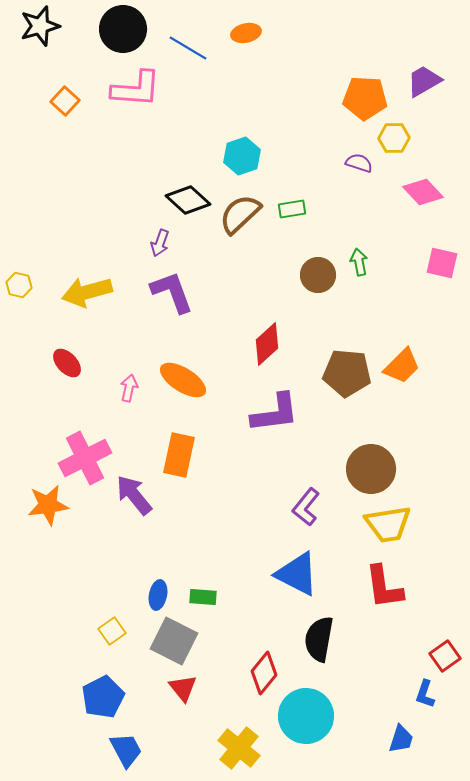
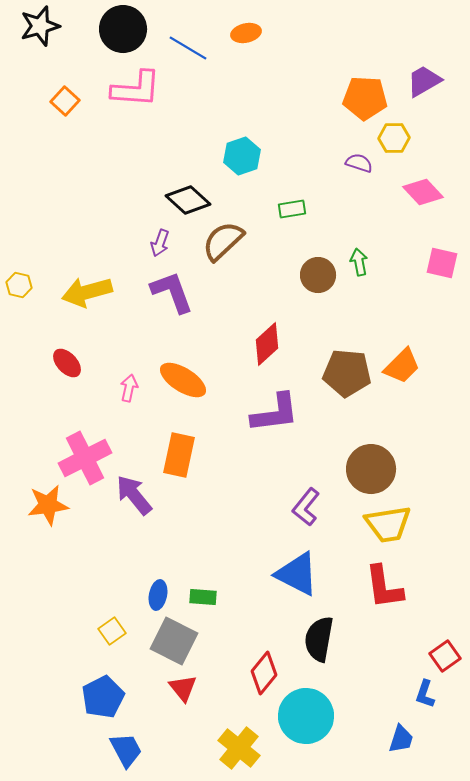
brown semicircle at (240, 214): moved 17 px left, 27 px down
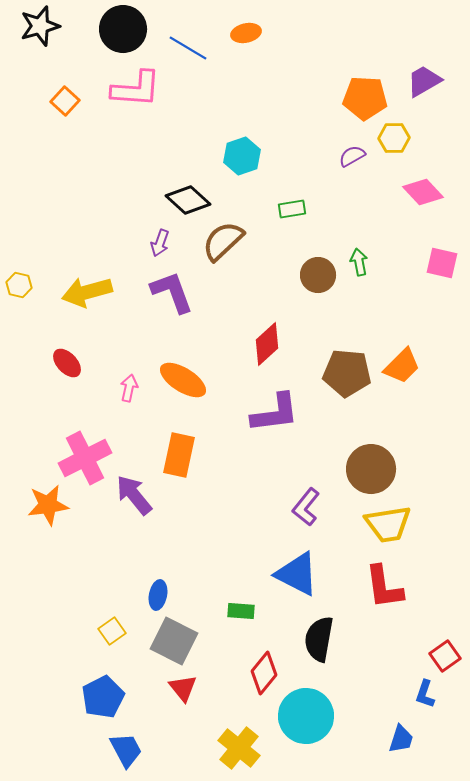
purple semicircle at (359, 163): moved 7 px left, 7 px up; rotated 48 degrees counterclockwise
green rectangle at (203, 597): moved 38 px right, 14 px down
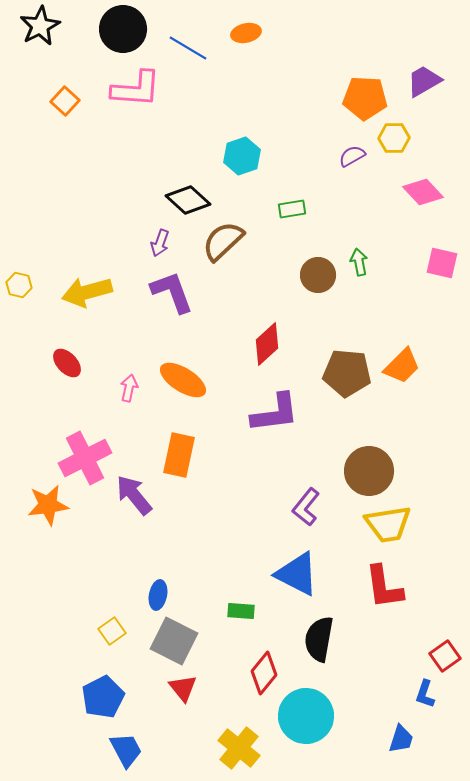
black star at (40, 26): rotated 12 degrees counterclockwise
brown circle at (371, 469): moved 2 px left, 2 px down
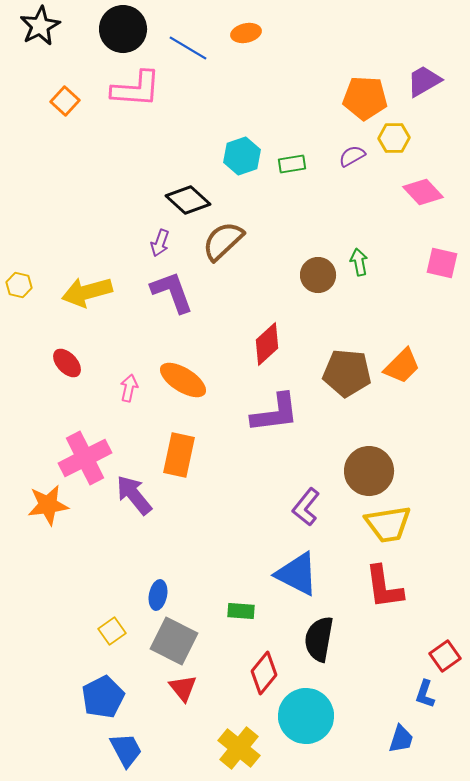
green rectangle at (292, 209): moved 45 px up
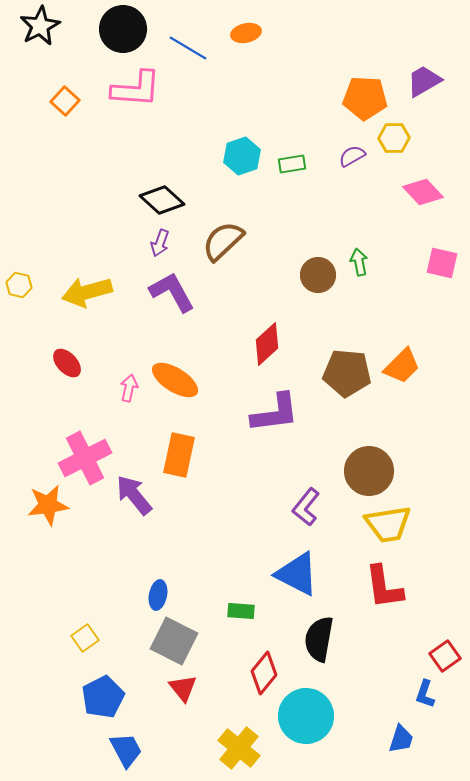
black diamond at (188, 200): moved 26 px left
purple L-shape at (172, 292): rotated 9 degrees counterclockwise
orange ellipse at (183, 380): moved 8 px left
yellow square at (112, 631): moved 27 px left, 7 px down
